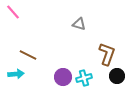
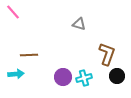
brown line: moved 1 px right; rotated 30 degrees counterclockwise
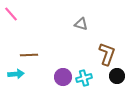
pink line: moved 2 px left, 2 px down
gray triangle: moved 2 px right
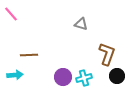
cyan arrow: moved 1 px left, 1 px down
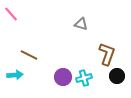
brown line: rotated 30 degrees clockwise
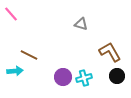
brown L-shape: moved 3 px right, 2 px up; rotated 50 degrees counterclockwise
cyan arrow: moved 4 px up
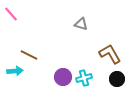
brown L-shape: moved 2 px down
black circle: moved 3 px down
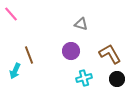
brown line: rotated 42 degrees clockwise
cyan arrow: rotated 119 degrees clockwise
purple circle: moved 8 px right, 26 px up
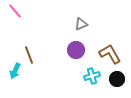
pink line: moved 4 px right, 3 px up
gray triangle: rotated 40 degrees counterclockwise
purple circle: moved 5 px right, 1 px up
cyan cross: moved 8 px right, 2 px up
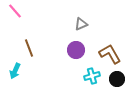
brown line: moved 7 px up
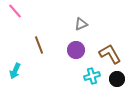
brown line: moved 10 px right, 3 px up
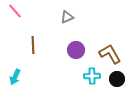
gray triangle: moved 14 px left, 7 px up
brown line: moved 6 px left; rotated 18 degrees clockwise
cyan arrow: moved 6 px down
cyan cross: rotated 14 degrees clockwise
